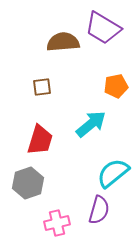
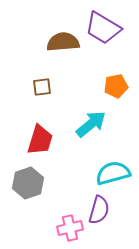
cyan semicircle: rotated 24 degrees clockwise
pink cross: moved 13 px right, 5 px down
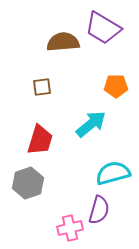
orange pentagon: rotated 10 degrees clockwise
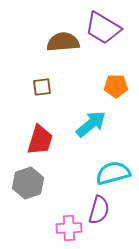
pink cross: moved 1 px left; rotated 10 degrees clockwise
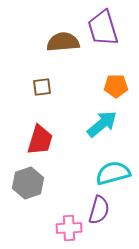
purple trapezoid: rotated 42 degrees clockwise
cyan arrow: moved 11 px right
